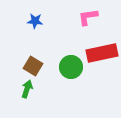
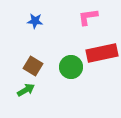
green arrow: moved 1 px left, 1 px down; rotated 42 degrees clockwise
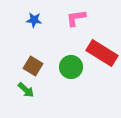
pink L-shape: moved 12 px left, 1 px down
blue star: moved 1 px left, 1 px up
red rectangle: rotated 44 degrees clockwise
green arrow: rotated 72 degrees clockwise
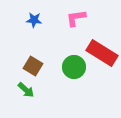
green circle: moved 3 px right
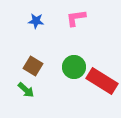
blue star: moved 2 px right, 1 px down
red rectangle: moved 28 px down
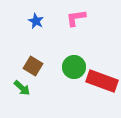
blue star: rotated 21 degrees clockwise
red rectangle: rotated 12 degrees counterclockwise
green arrow: moved 4 px left, 2 px up
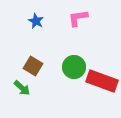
pink L-shape: moved 2 px right
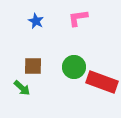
brown square: rotated 30 degrees counterclockwise
red rectangle: moved 1 px down
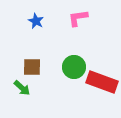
brown square: moved 1 px left, 1 px down
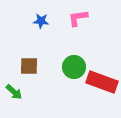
blue star: moved 5 px right; rotated 21 degrees counterclockwise
brown square: moved 3 px left, 1 px up
green arrow: moved 8 px left, 4 px down
